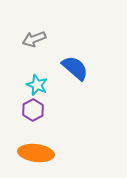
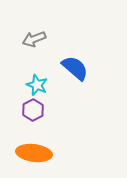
orange ellipse: moved 2 px left
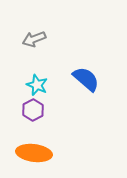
blue semicircle: moved 11 px right, 11 px down
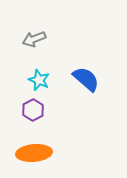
cyan star: moved 2 px right, 5 px up
orange ellipse: rotated 12 degrees counterclockwise
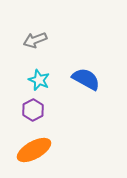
gray arrow: moved 1 px right, 1 px down
blue semicircle: rotated 12 degrees counterclockwise
orange ellipse: moved 3 px up; rotated 24 degrees counterclockwise
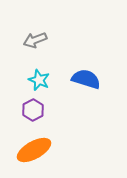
blue semicircle: rotated 12 degrees counterclockwise
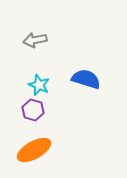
gray arrow: rotated 10 degrees clockwise
cyan star: moved 5 px down
purple hexagon: rotated 15 degrees counterclockwise
